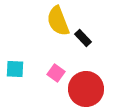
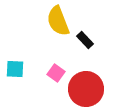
black rectangle: moved 2 px right, 2 px down
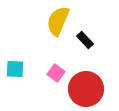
yellow semicircle: rotated 44 degrees clockwise
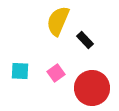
cyan square: moved 5 px right, 2 px down
pink square: rotated 18 degrees clockwise
red circle: moved 6 px right, 1 px up
